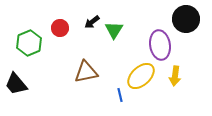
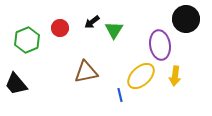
green hexagon: moved 2 px left, 3 px up
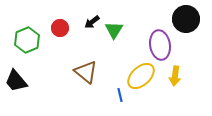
brown triangle: rotated 50 degrees clockwise
black trapezoid: moved 3 px up
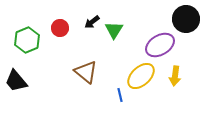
purple ellipse: rotated 68 degrees clockwise
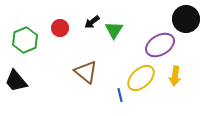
green hexagon: moved 2 px left
yellow ellipse: moved 2 px down
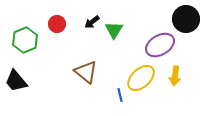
red circle: moved 3 px left, 4 px up
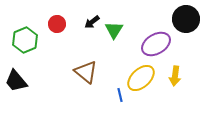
purple ellipse: moved 4 px left, 1 px up
